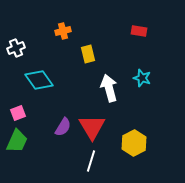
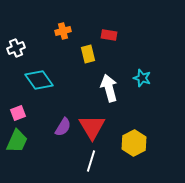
red rectangle: moved 30 px left, 4 px down
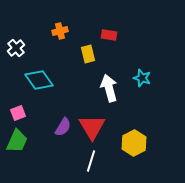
orange cross: moved 3 px left
white cross: rotated 18 degrees counterclockwise
